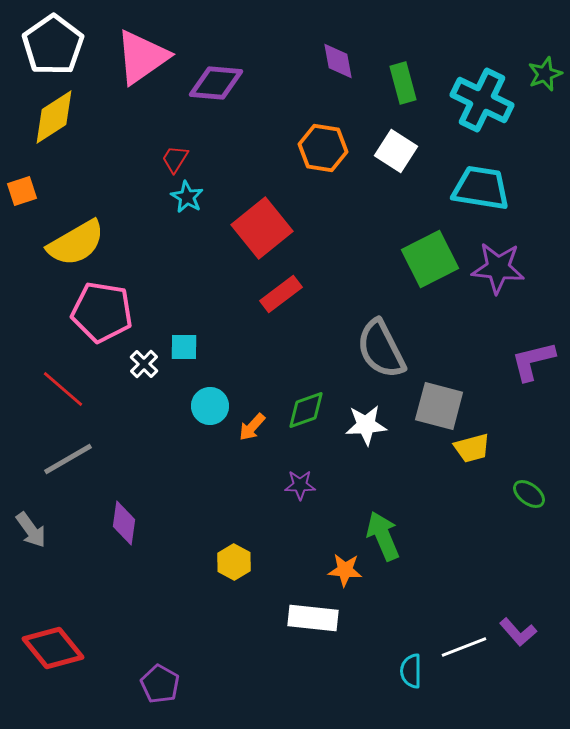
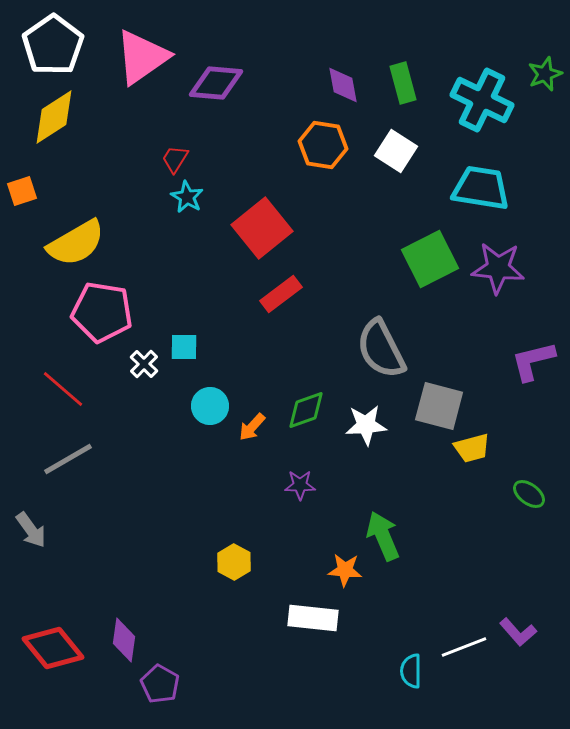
purple diamond at (338, 61): moved 5 px right, 24 px down
orange hexagon at (323, 148): moved 3 px up
purple diamond at (124, 523): moved 117 px down
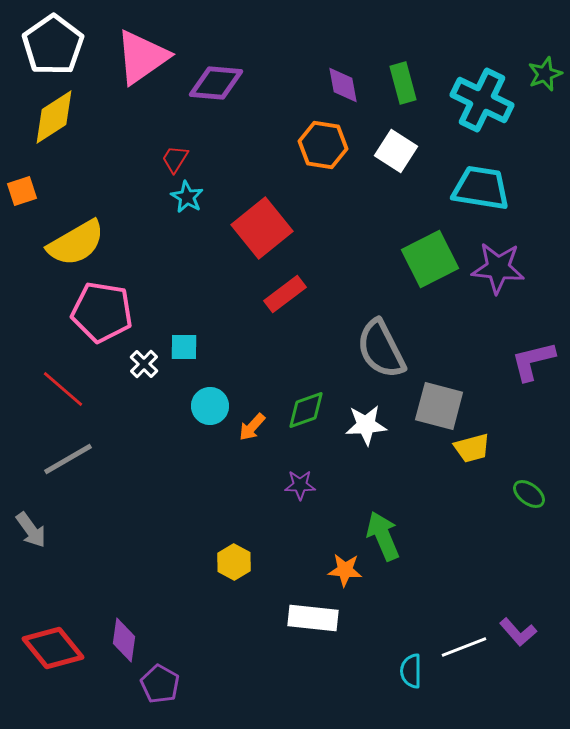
red rectangle at (281, 294): moved 4 px right
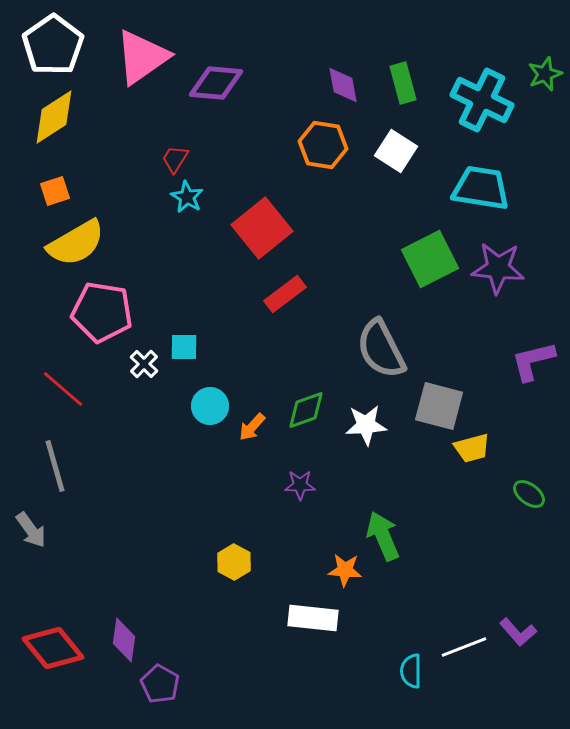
orange square at (22, 191): moved 33 px right
gray line at (68, 459): moved 13 px left, 7 px down; rotated 76 degrees counterclockwise
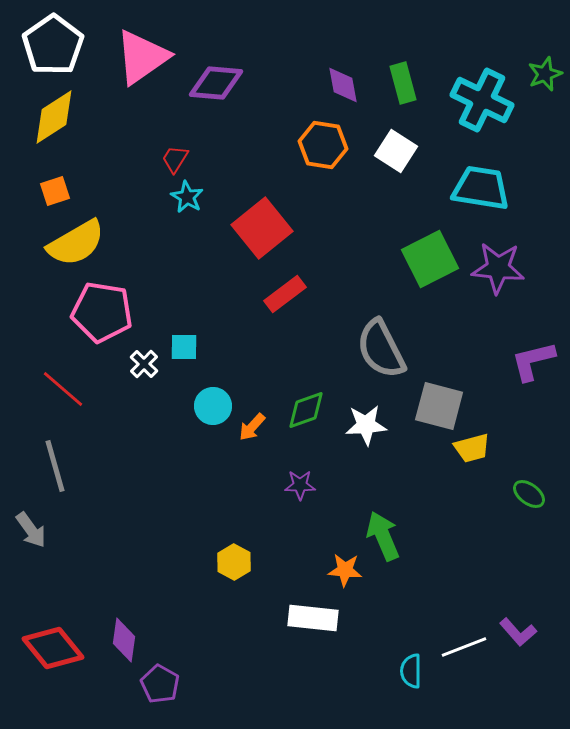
cyan circle at (210, 406): moved 3 px right
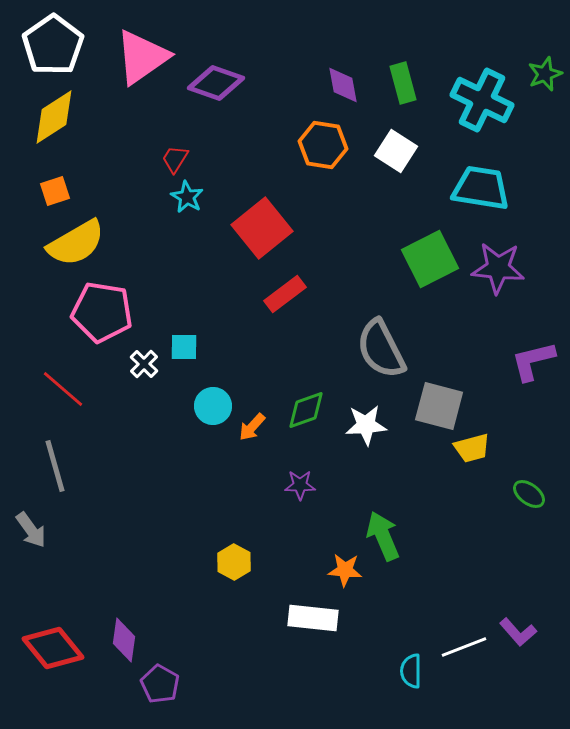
purple diamond at (216, 83): rotated 14 degrees clockwise
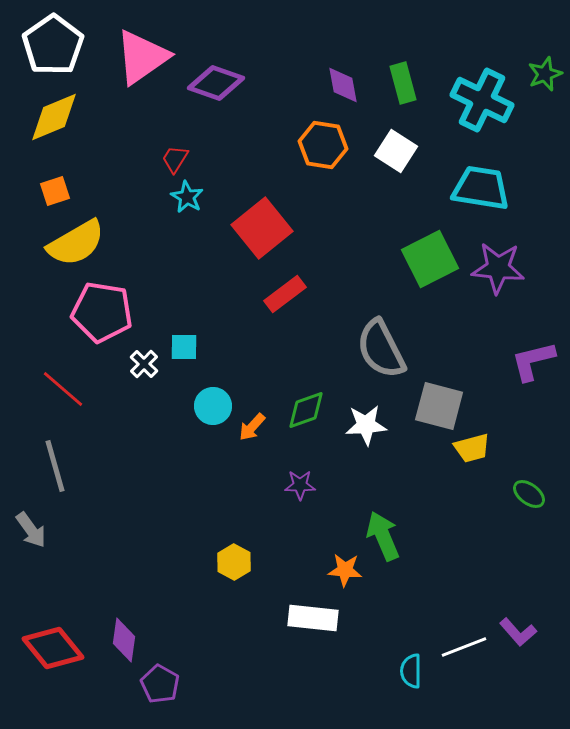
yellow diamond at (54, 117): rotated 10 degrees clockwise
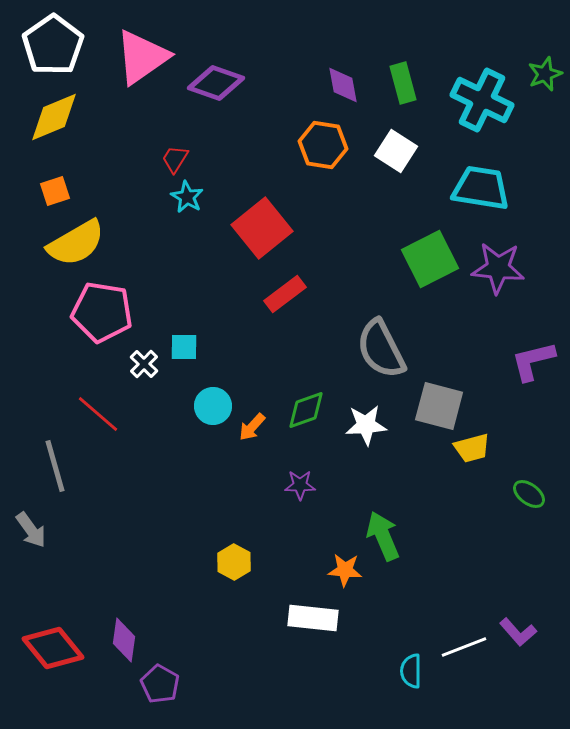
red line at (63, 389): moved 35 px right, 25 px down
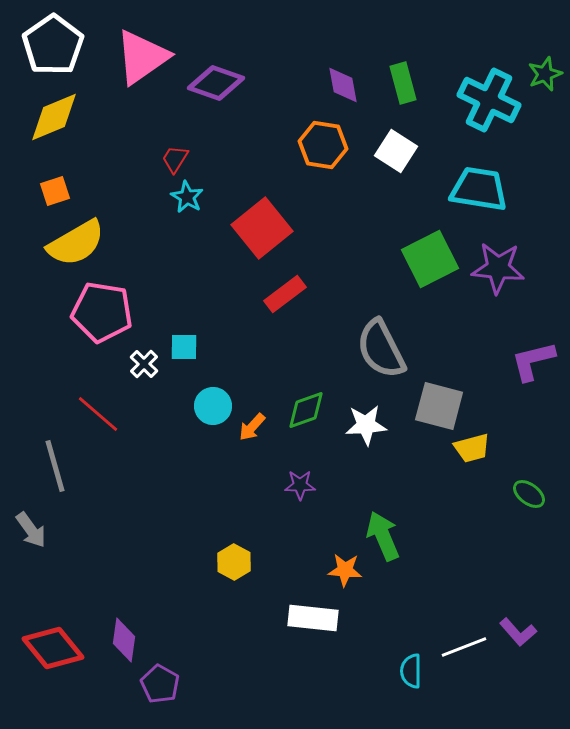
cyan cross at (482, 100): moved 7 px right
cyan trapezoid at (481, 188): moved 2 px left, 1 px down
